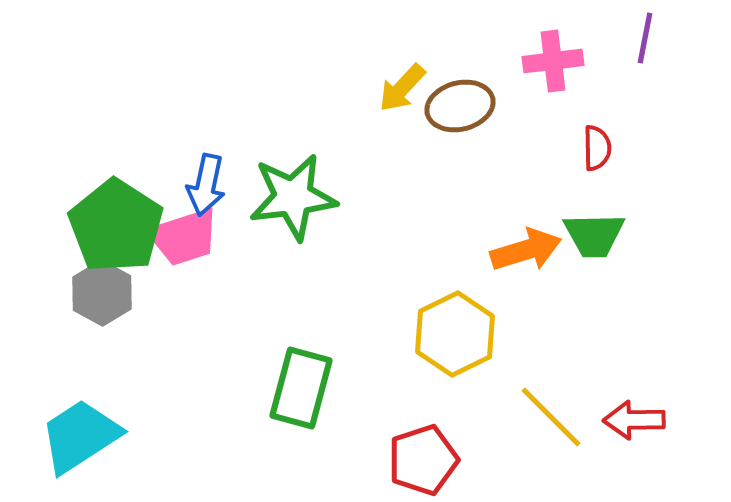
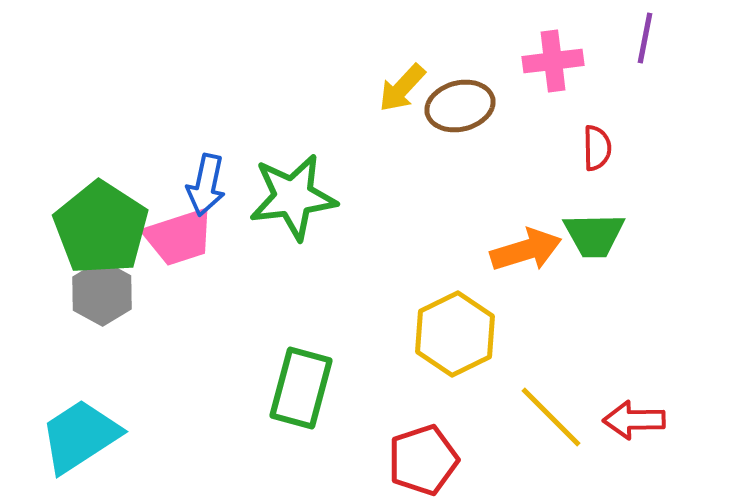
green pentagon: moved 15 px left, 2 px down
pink trapezoid: moved 5 px left
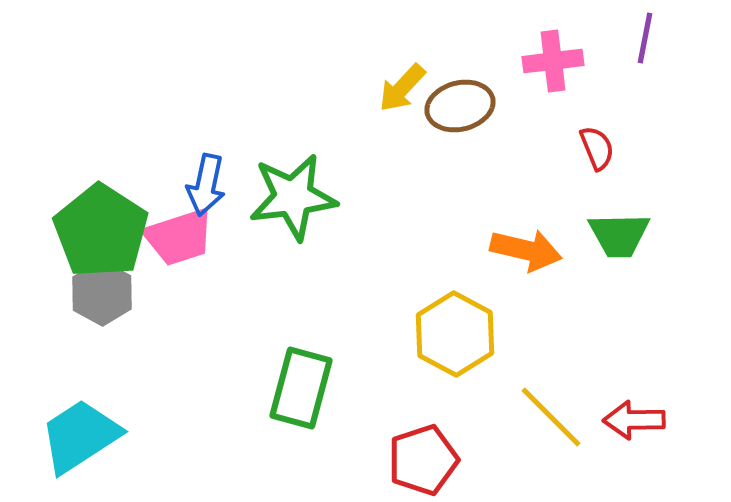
red semicircle: rotated 21 degrees counterclockwise
green pentagon: moved 3 px down
green trapezoid: moved 25 px right
orange arrow: rotated 30 degrees clockwise
yellow hexagon: rotated 6 degrees counterclockwise
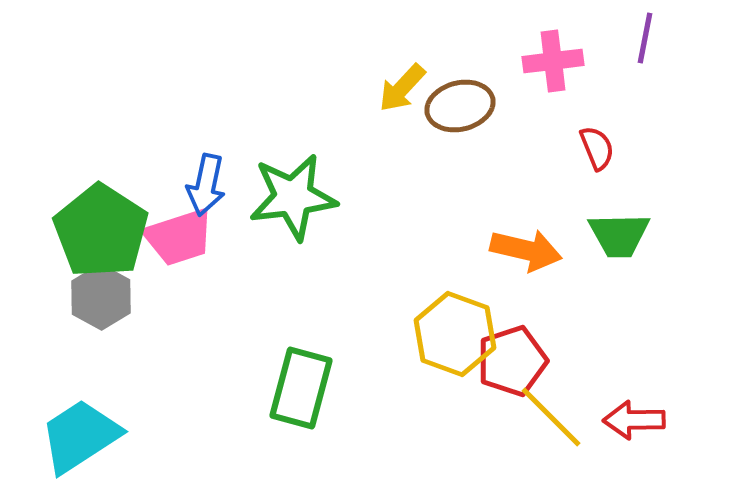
gray hexagon: moved 1 px left, 4 px down
yellow hexagon: rotated 8 degrees counterclockwise
red pentagon: moved 89 px right, 99 px up
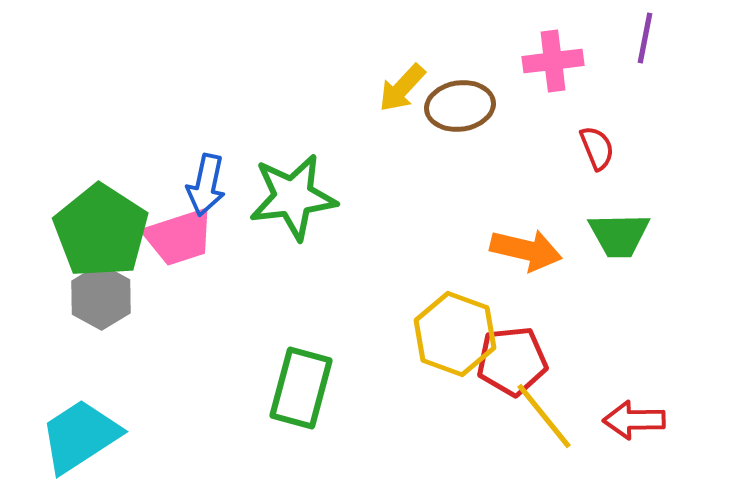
brown ellipse: rotated 6 degrees clockwise
red pentagon: rotated 12 degrees clockwise
yellow line: moved 7 px left, 1 px up; rotated 6 degrees clockwise
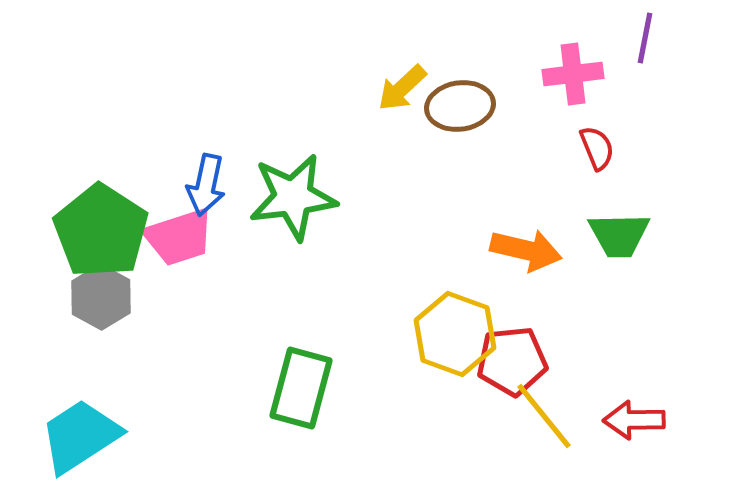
pink cross: moved 20 px right, 13 px down
yellow arrow: rotated 4 degrees clockwise
